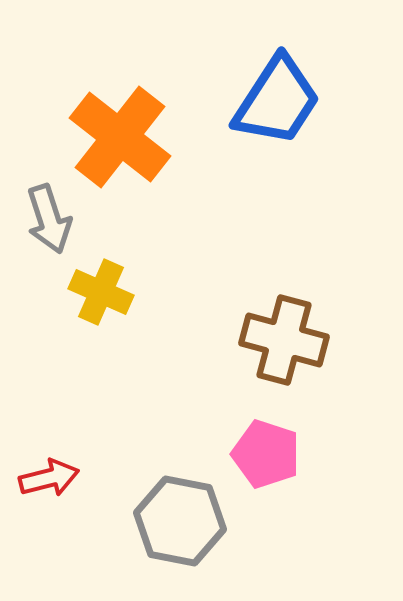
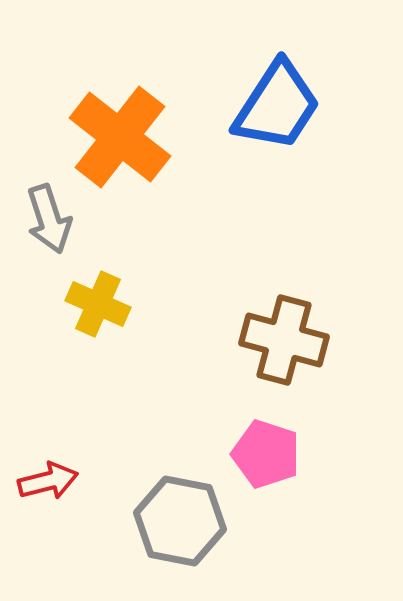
blue trapezoid: moved 5 px down
yellow cross: moved 3 px left, 12 px down
red arrow: moved 1 px left, 3 px down
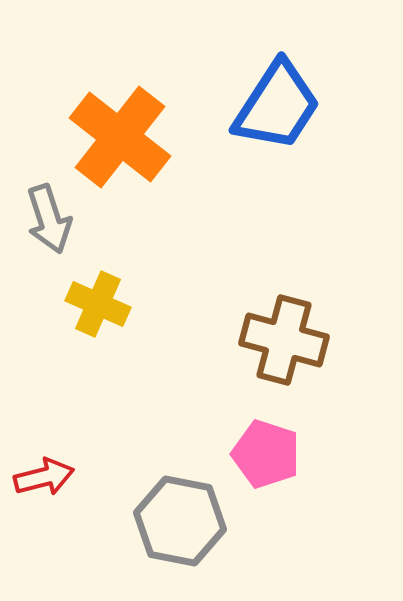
red arrow: moved 4 px left, 4 px up
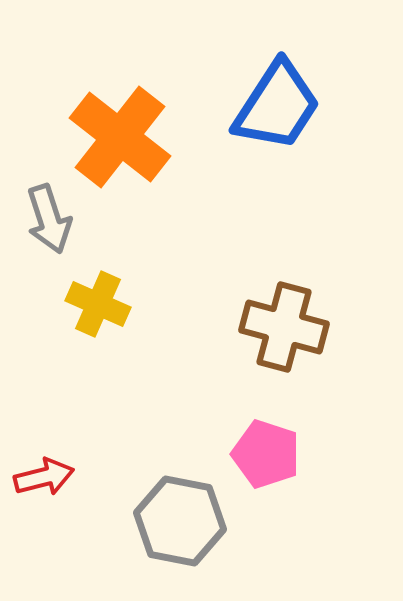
brown cross: moved 13 px up
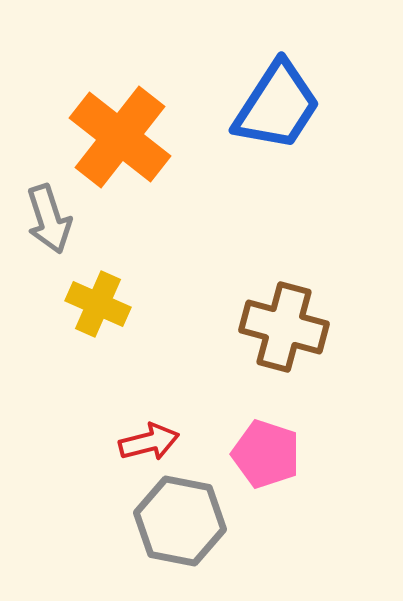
red arrow: moved 105 px right, 35 px up
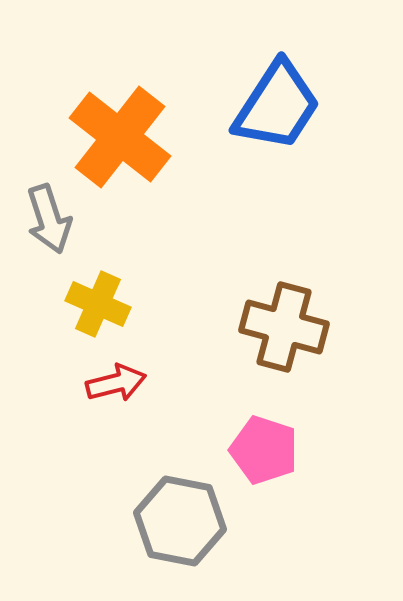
red arrow: moved 33 px left, 59 px up
pink pentagon: moved 2 px left, 4 px up
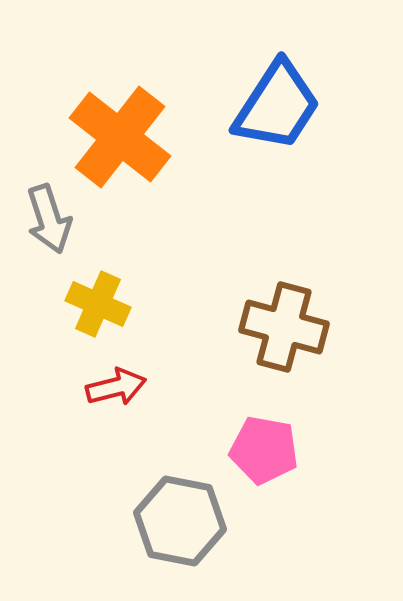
red arrow: moved 4 px down
pink pentagon: rotated 8 degrees counterclockwise
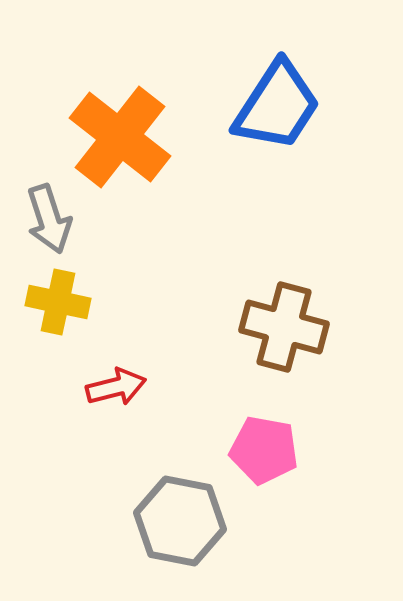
yellow cross: moved 40 px left, 2 px up; rotated 12 degrees counterclockwise
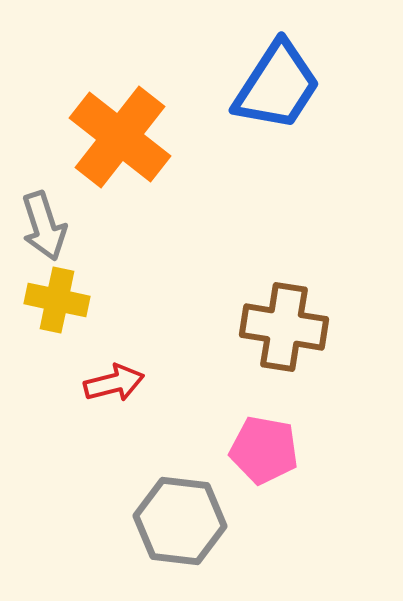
blue trapezoid: moved 20 px up
gray arrow: moved 5 px left, 7 px down
yellow cross: moved 1 px left, 2 px up
brown cross: rotated 6 degrees counterclockwise
red arrow: moved 2 px left, 4 px up
gray hexagon: rotated 4 degrees counterclockwise
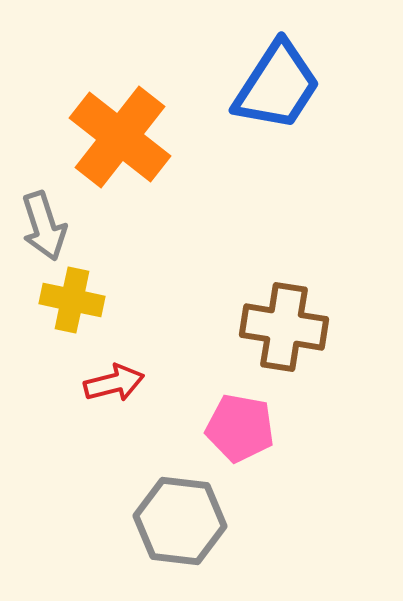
yellow cross: moved 15 px right
pink pentagon: moved 24 px left, 22 px up
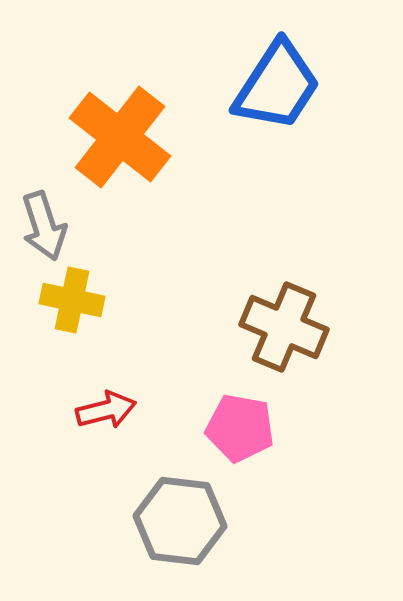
brown cross: rotated 14 degrees clockwise
red arrow: moved 8 px left, 27 px down
